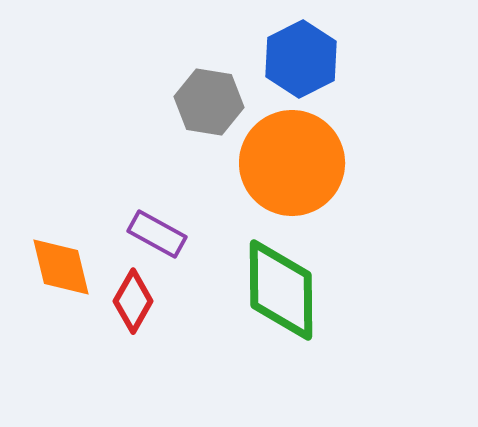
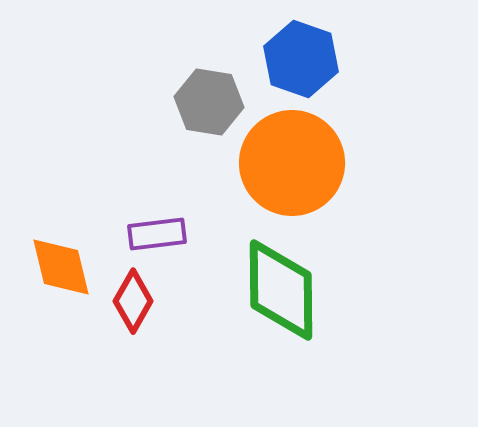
blue hexagon: rotated 14 degrees counterclockwise
purple rectangle: rotated 36 degrees counterclockwise
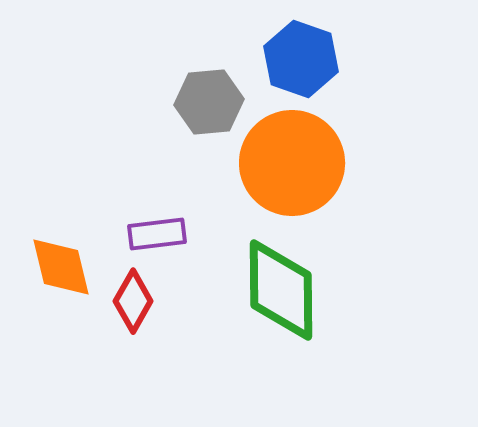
gray hexagon: rotated 14 degrees counterclockwise
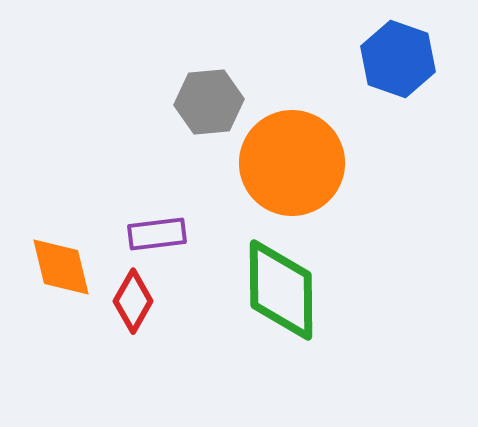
blue hexagon: moved 97 px right
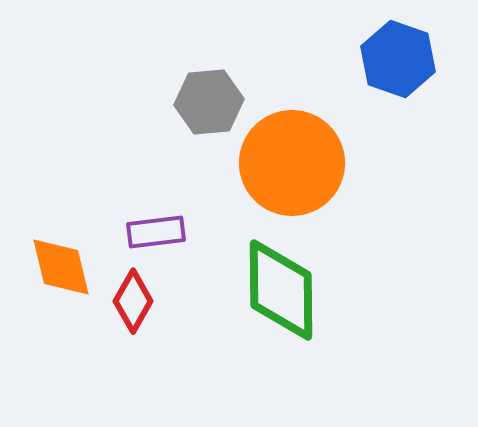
purple rectangle: moved 1 px left, 2 px up
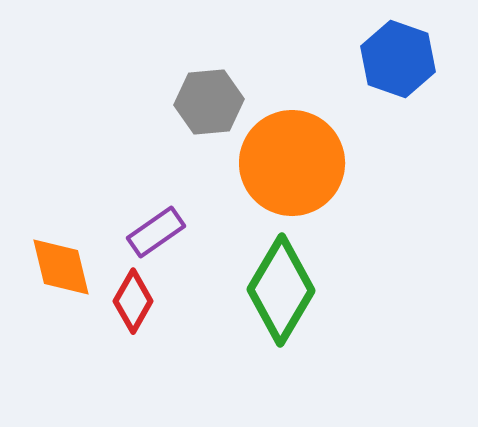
purple rectangle: rotated 28 degrees counterclockwise
green diamond: rotated 31 degrees clockwise
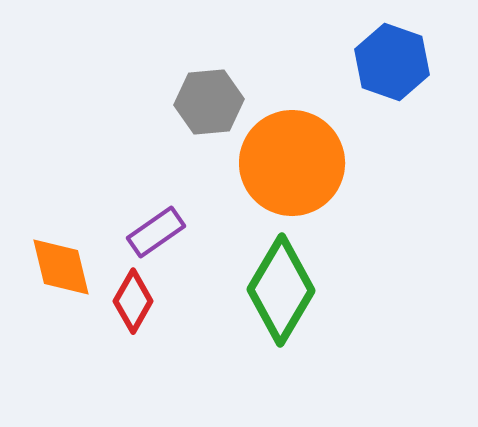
blue hexagon: moved 6 px left, 3 px down
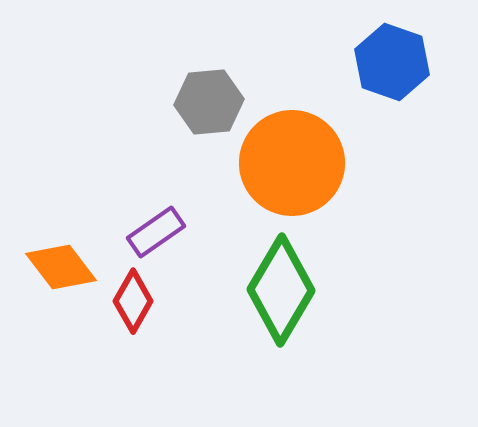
orange diamond: rotated 24 degrees counterclockwise
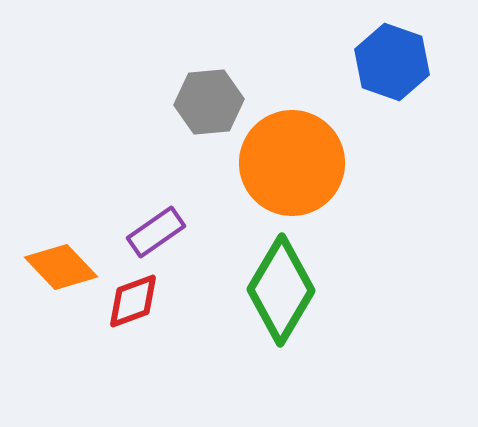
orange diamond: rotated 6 degrees counterclockwise
red diamond: rotated 40 degrees clockwise
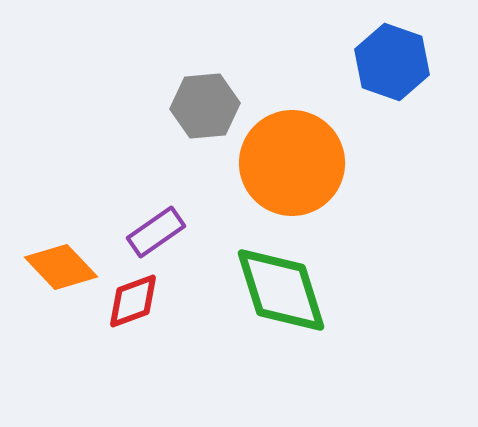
gray hexagon: moved 4 px left, 4 px down
green diamond: rotated 48 degrees counterclockwise
